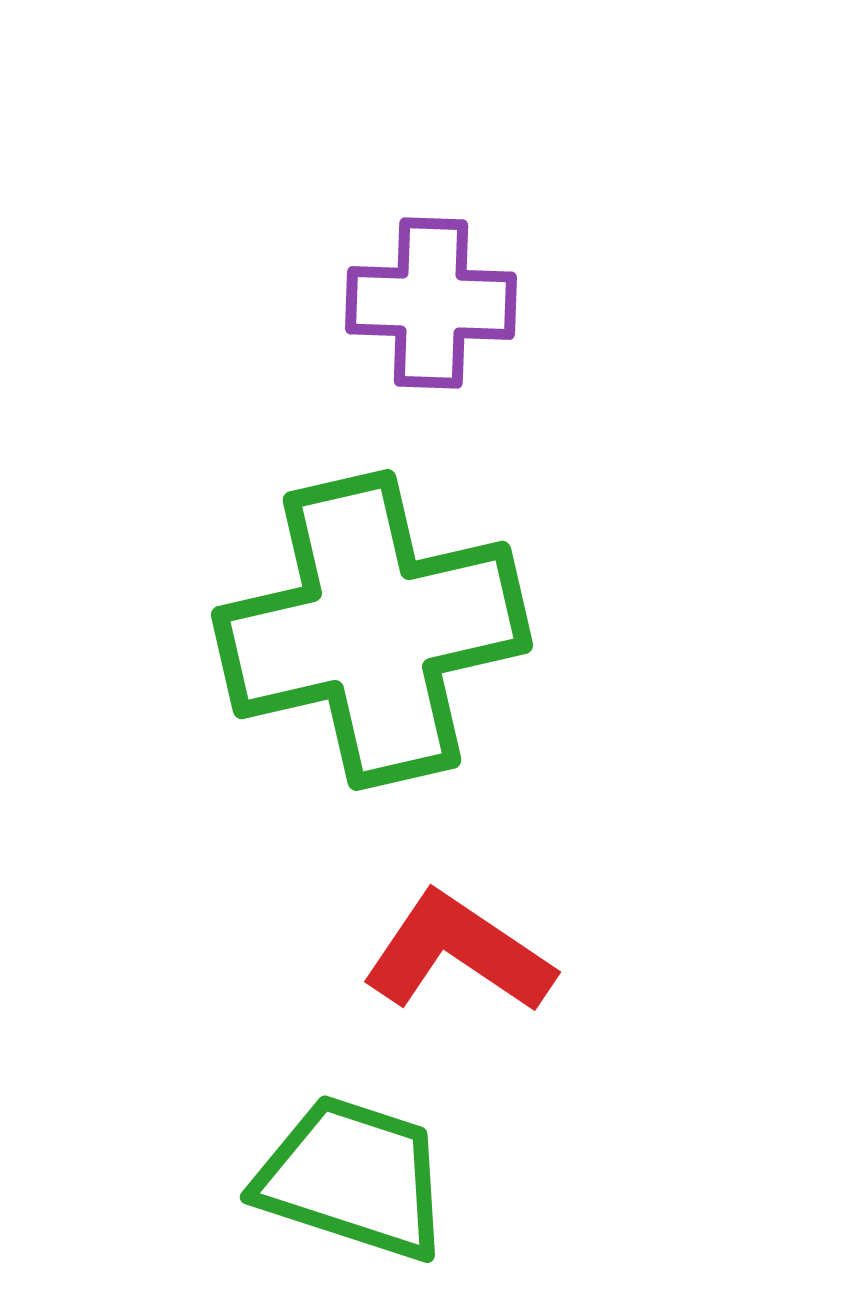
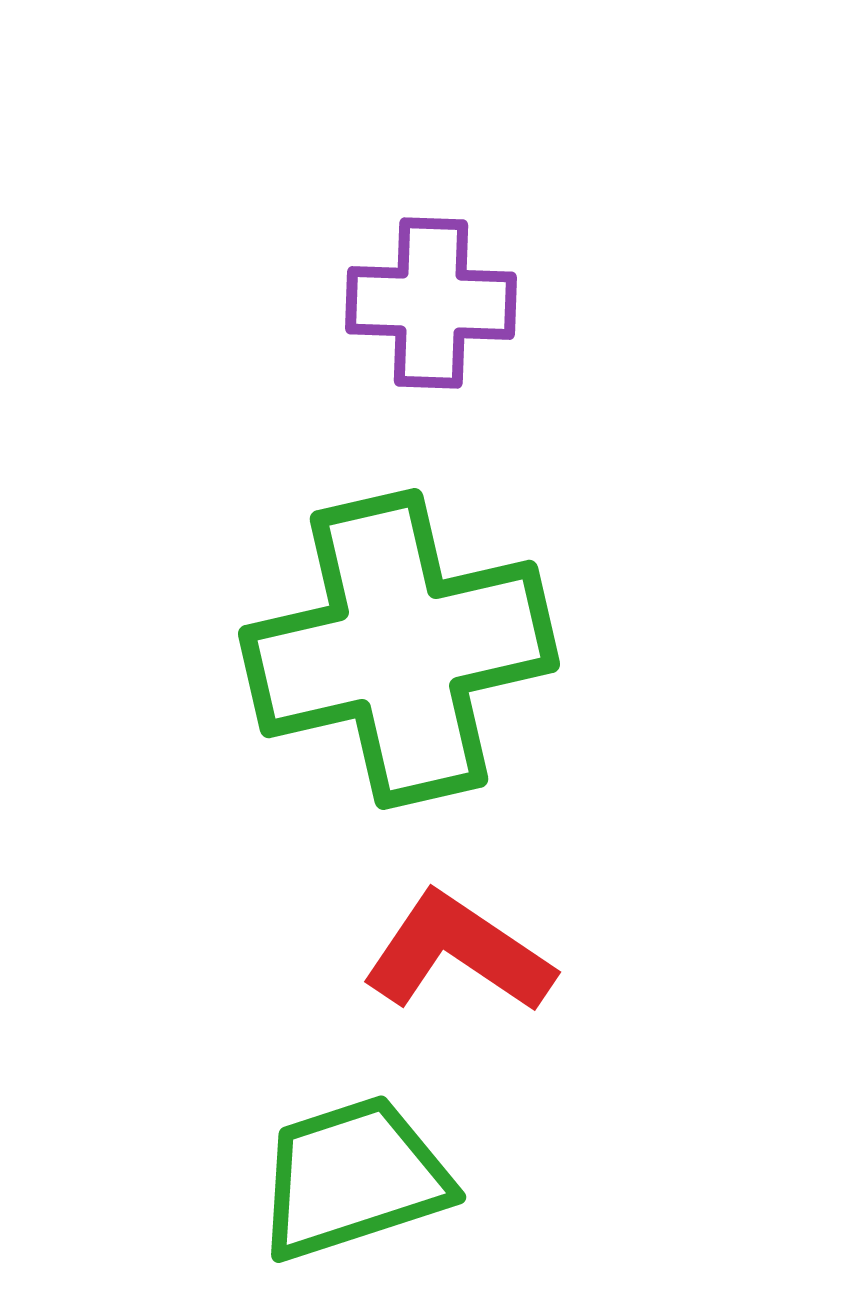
green cross: moved 27 px right, 19 px down
green trapezoid: rotated 36 degrees counterclockwise
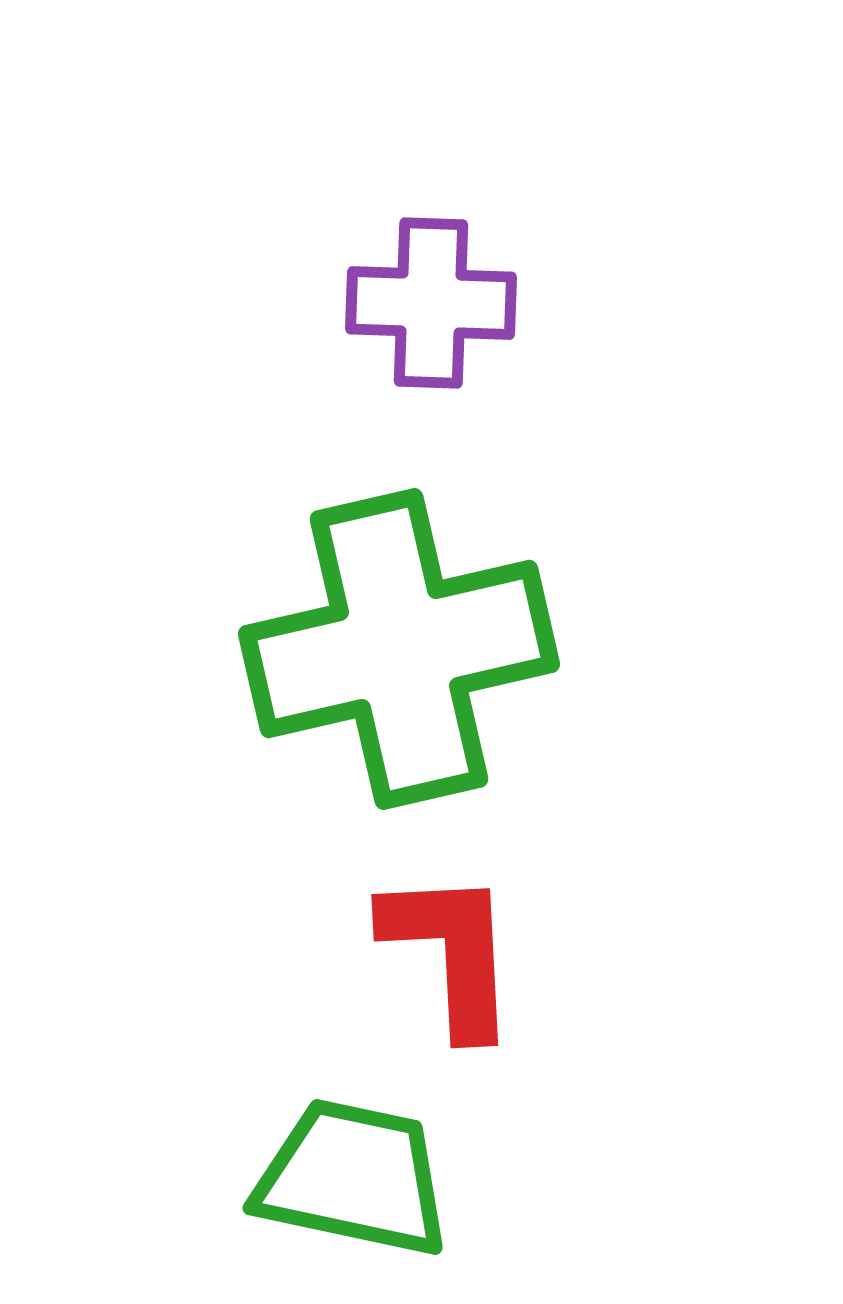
red L-shape: moved 7 px left, 1 px up; rotated 53 degrees clockwise
green trapezoid: rotated 30 degrees clockwise
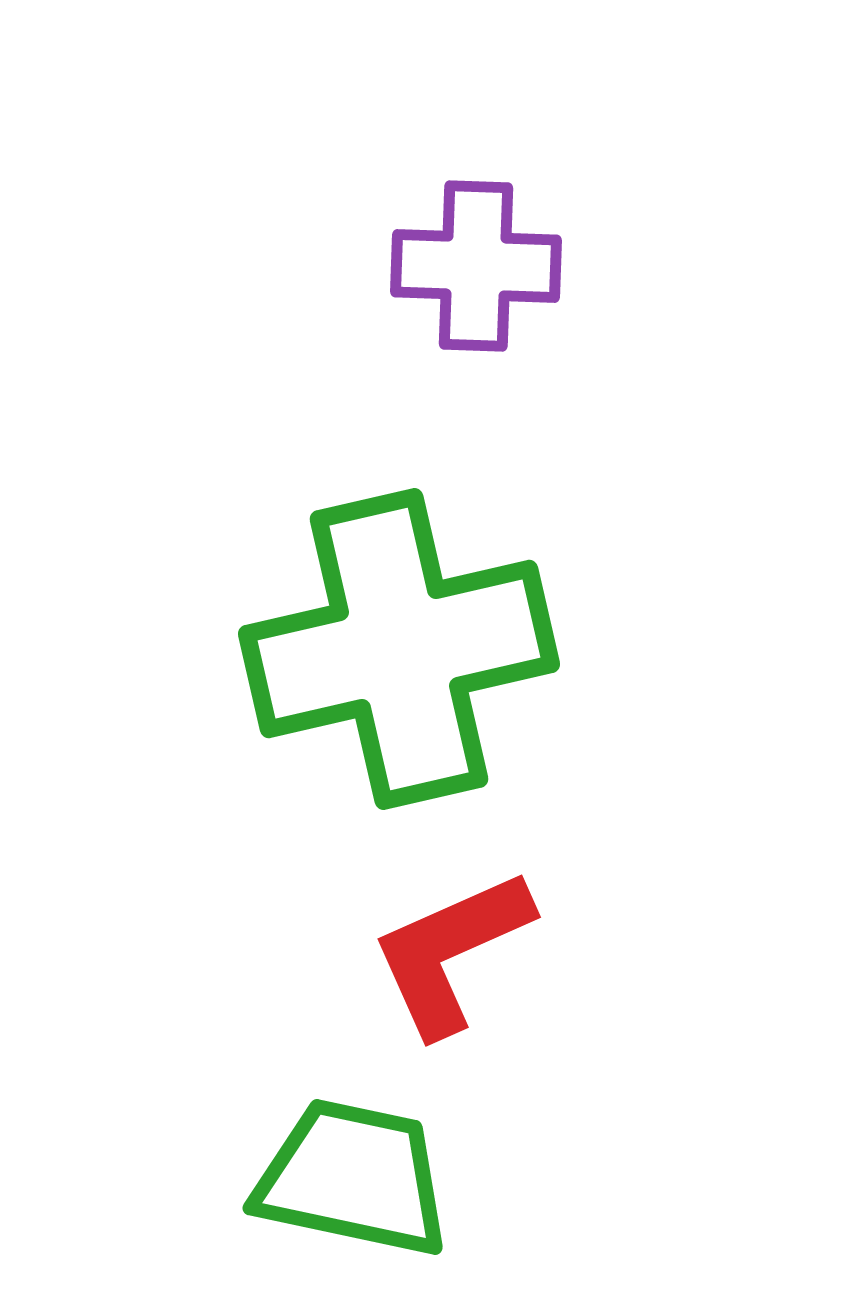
purple cross: moved 45 px right, 37 px up
red L-shape: rotated 111 degrees counterclockwise
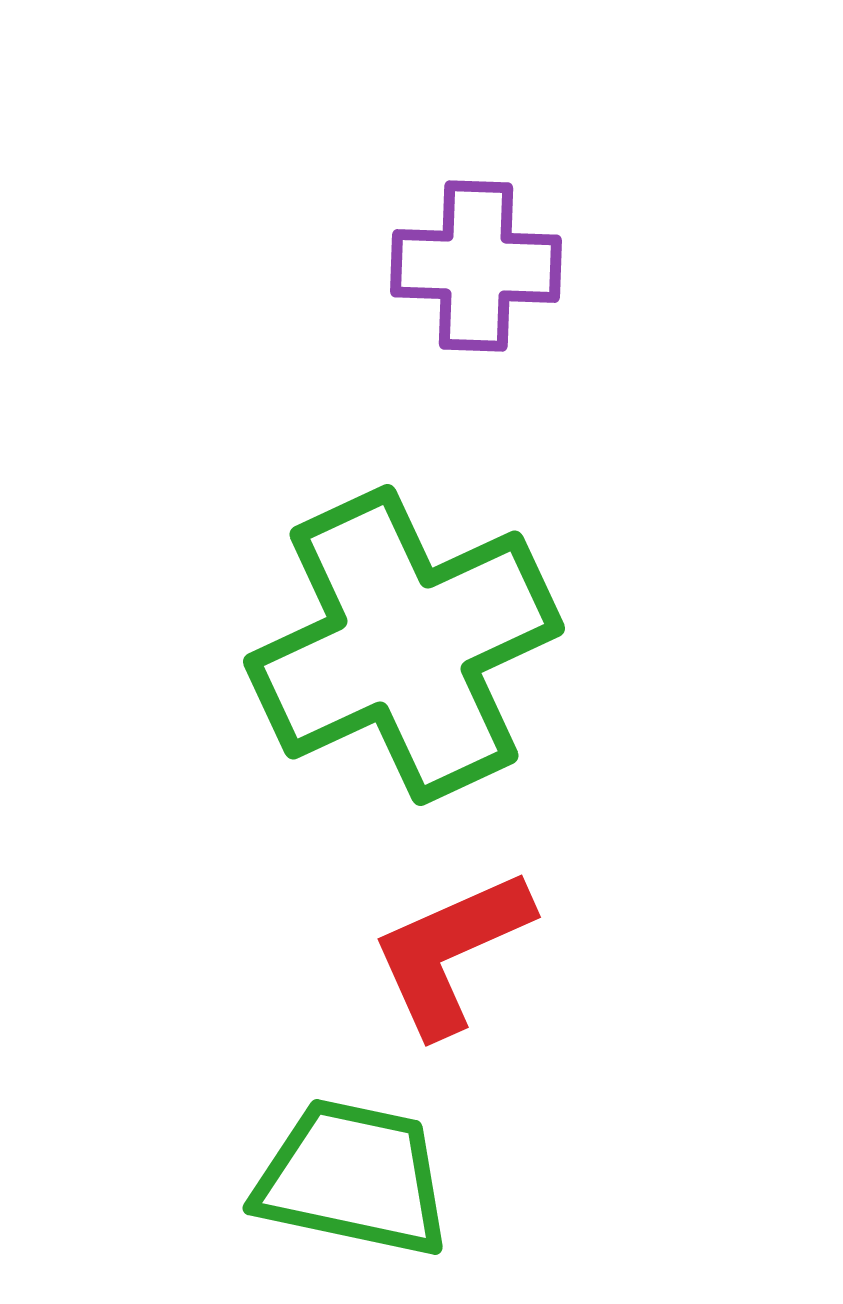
green cross: moved 5 px right, 4 px up; rotated 12 degrees counterclockwise
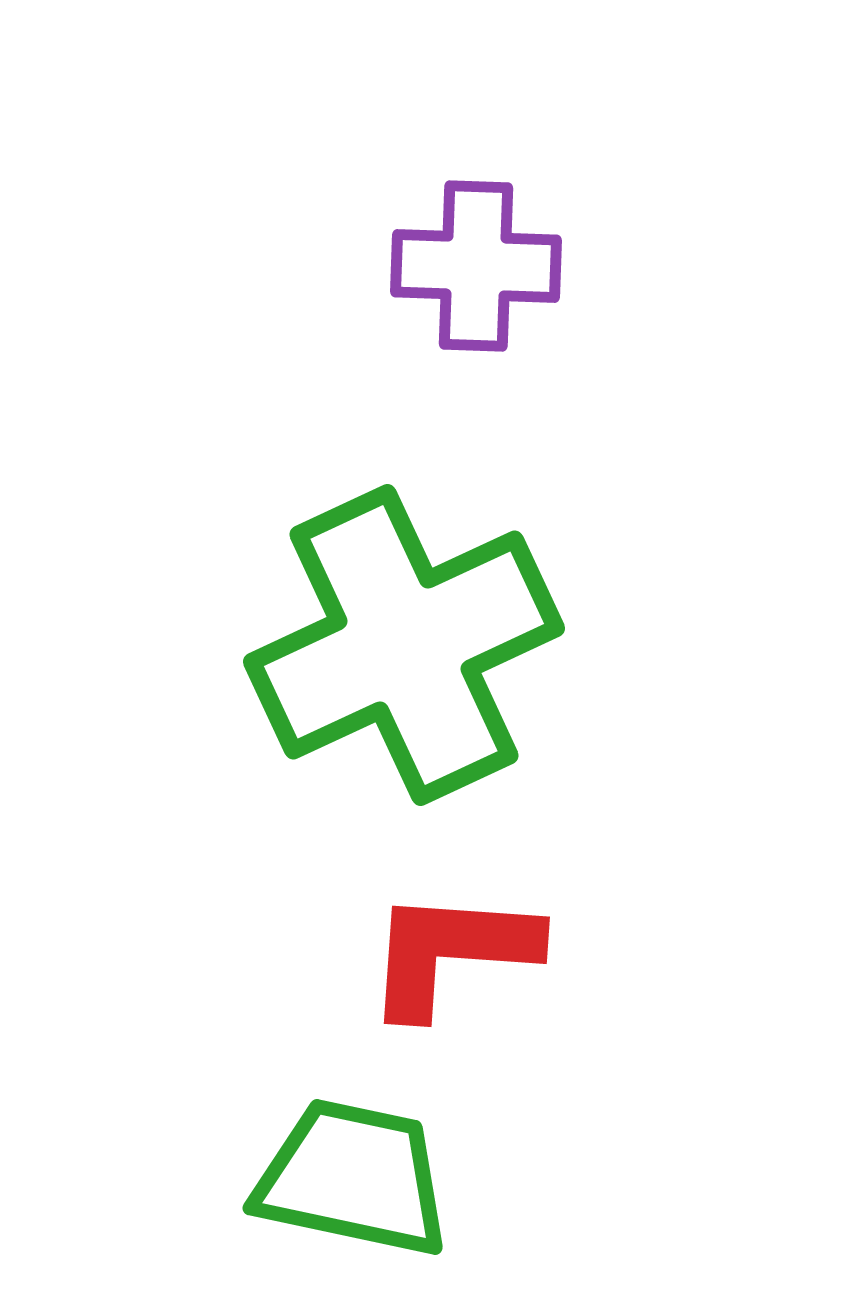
red L-shape: rotated 28 degrees clockwise
